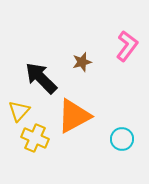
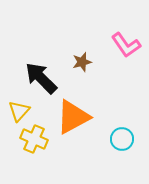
pink L-shape: moved 1 px left, 1 px up; rotated 108 degrees clockwise
orange triangle: moved 1 px left, 1 px down
yellow cross: moved 1 px left, 1 px down
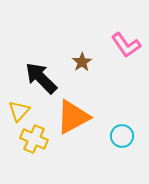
brown star: rotated 18 degrees counterclockwise
cyan circle: moved 3 px up
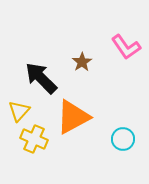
pink L-shape: moved 2 px down
cyan circle: moved 1 px right, 3 px down
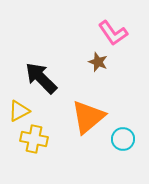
pink L-shape: moved 13 px left, 14 px up
brown star: moved 16 px right; rotated 18 degrees counterclockwise
yellow triangle: rotated 20 degrees clockwise
orange triangle: moved 15 px right; rotated 12 degrees counterclockwise
yellow cross: rotated 12 degrees counterclockwise
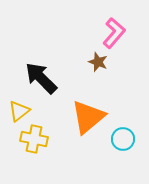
pink L-shape: moved 1 px right; rotated 104 degrees counterclockwise
yellow triangle: rotated 10 degrees counterclockwise
